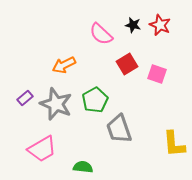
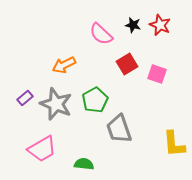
green semicircle: moved 1 px right, 3 px up
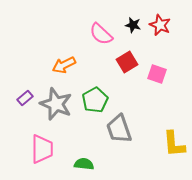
red square: moved 2 px up
pink trapezoid: rotated 60 degrees counterclockwise
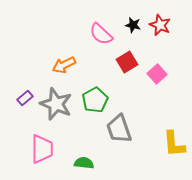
pink square: rotated 30 degrees clockwise
green semicircle: moved 1 px up
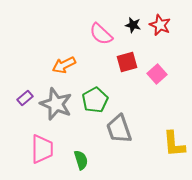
red square: rotated 15 degrees clockwise
green semicircle: moved 3 px left, 3 px up; rotated 66 degrees clockwise
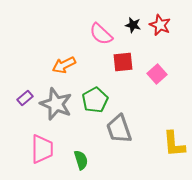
red square: moved 4 px left; rotated 10 degrees clockwise
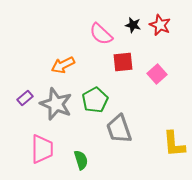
orange arrow: moved 1 px left
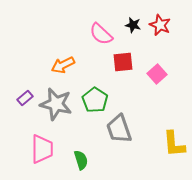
green pentagon: rotated 10 degrees counterclockwise
gray star: rotated 8 degrees counterclockwise
